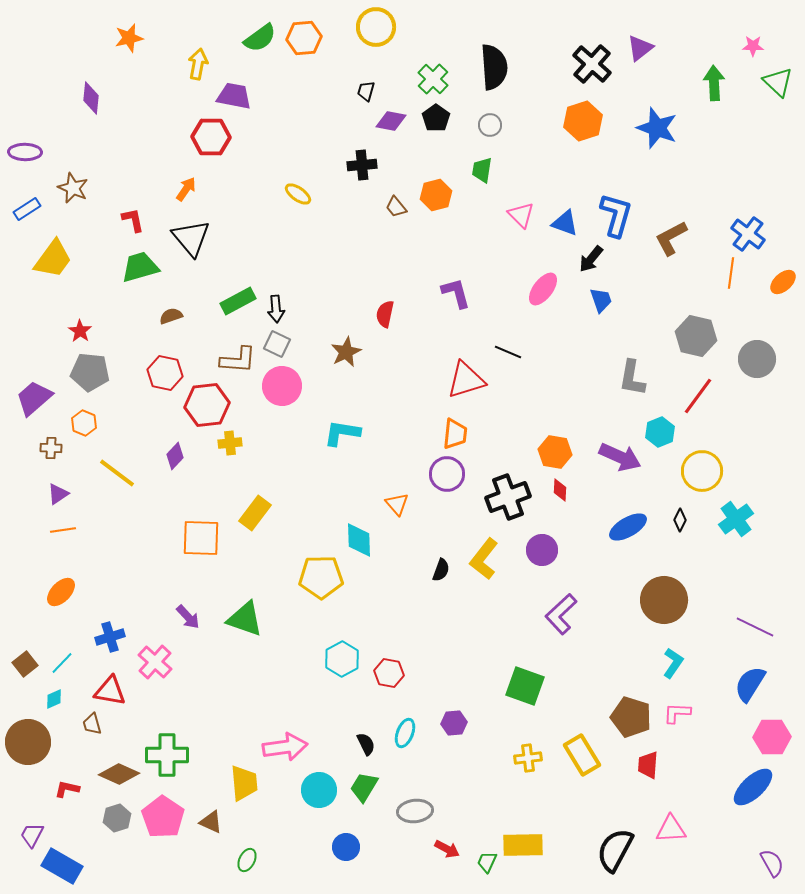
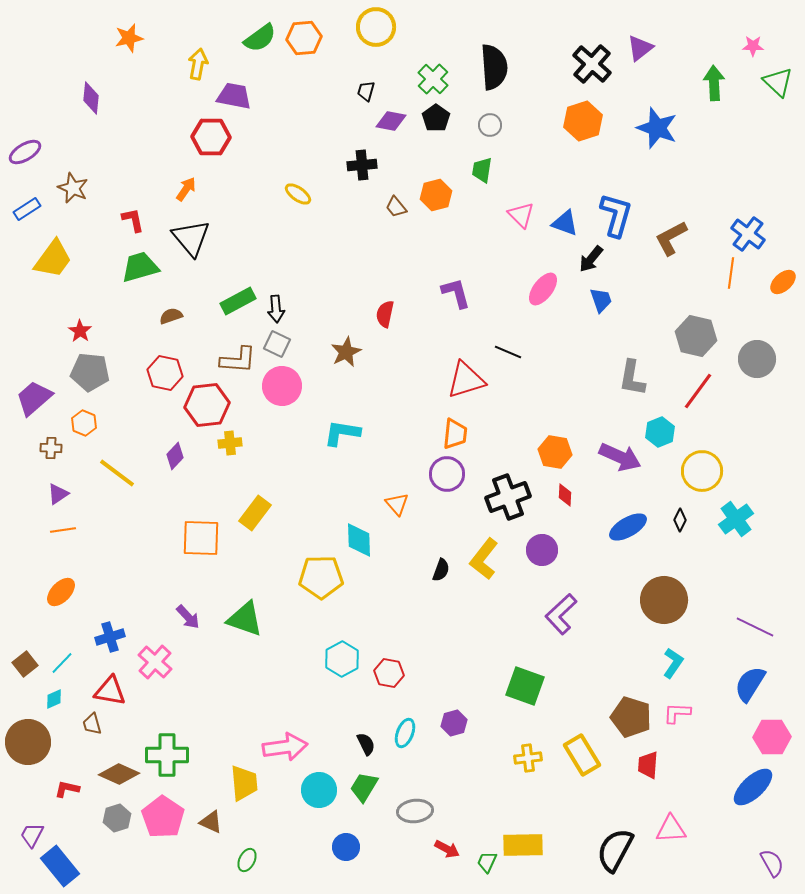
purple ellipse at (25, 152): rotated 32 degrees counterclockwise
red line at (698, 396): moved 5 px up
red diamond at (560, 490): moved 5 px right, 5 px down
purple hexagon at (454, 723): rotated 10 degrees counterclockwise
blue rectangle at (62, 866): moved 2 px left; rotated 21 degrees clockwise
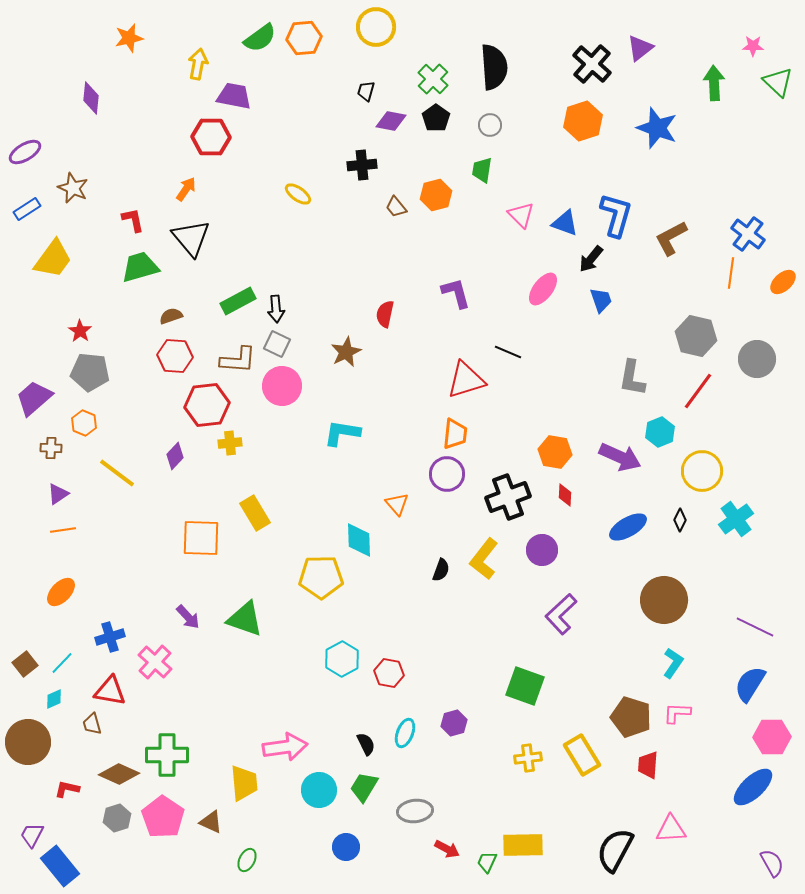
red hexagon at (165, 373): moved 10 px right, 17 px up; rotated 8 degrees counterclockwise
yellow rectangle at (255, 513): rotated 68 degrees counterclockwise
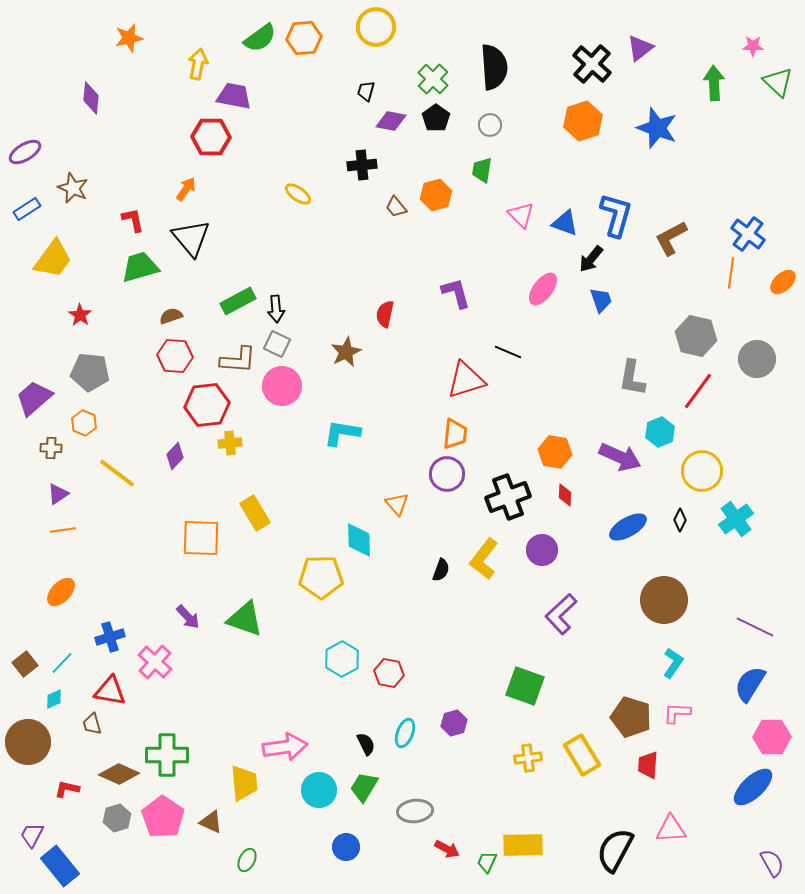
red star at (80, 331): moved 16 px up
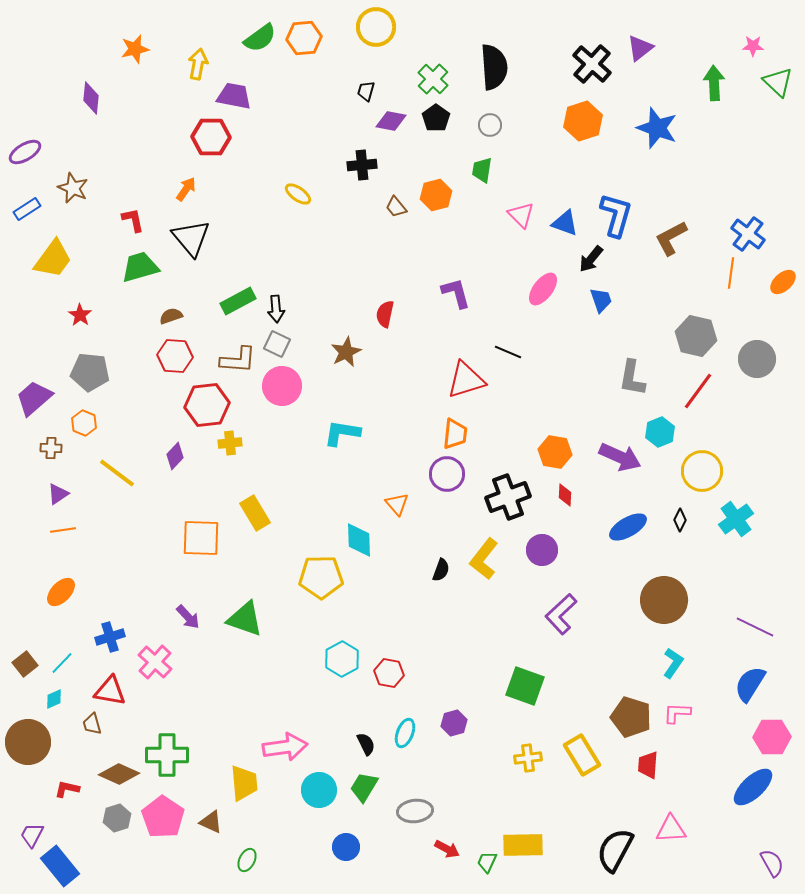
orange star at (129, 38): moved 6 px right, 11 px down
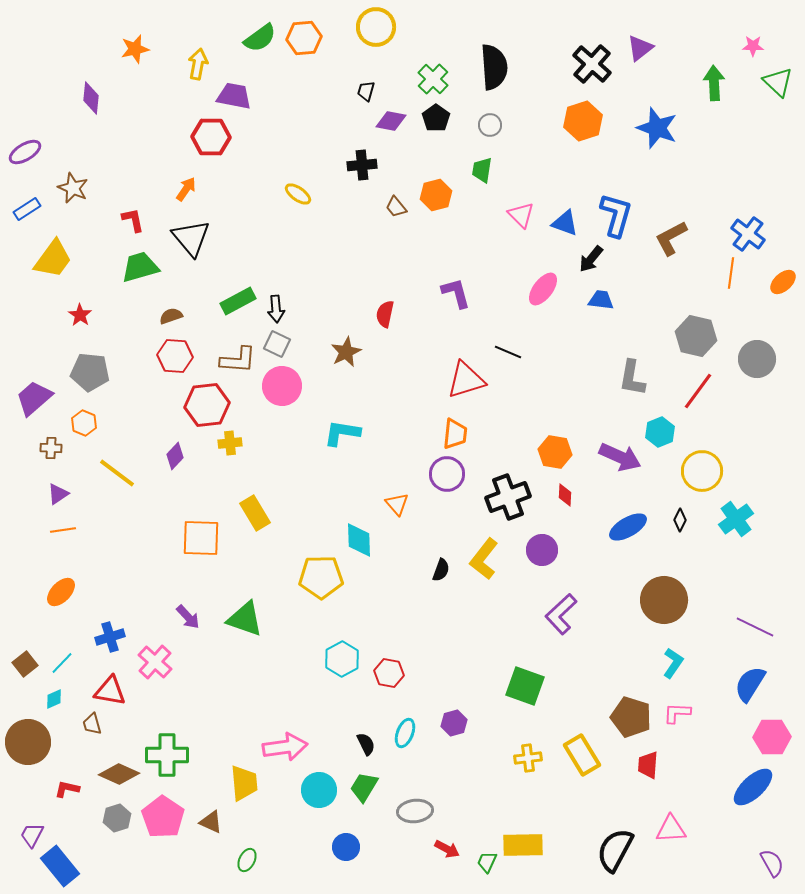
blue trapezoid at (601, 300): rotated 64 degrees counterclockwise
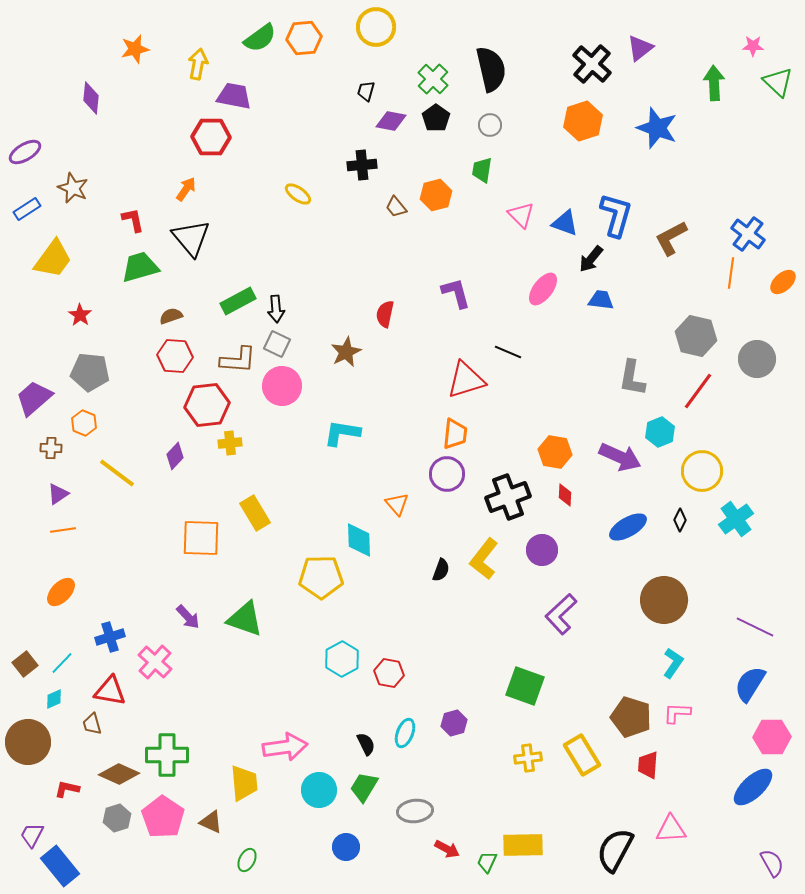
black semicircle at (494, 67): moved 3 px left, 2 px down; rotated 9 degrees counterclockwise
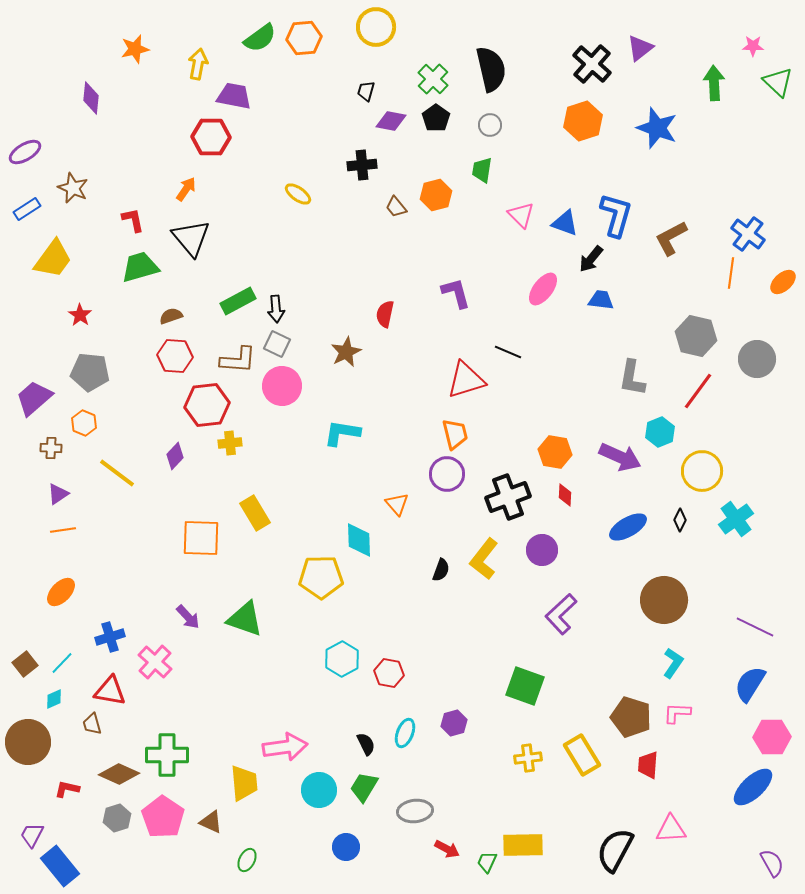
orange trapezoid at (455, 434): rotated 20 degrees counterclockwise
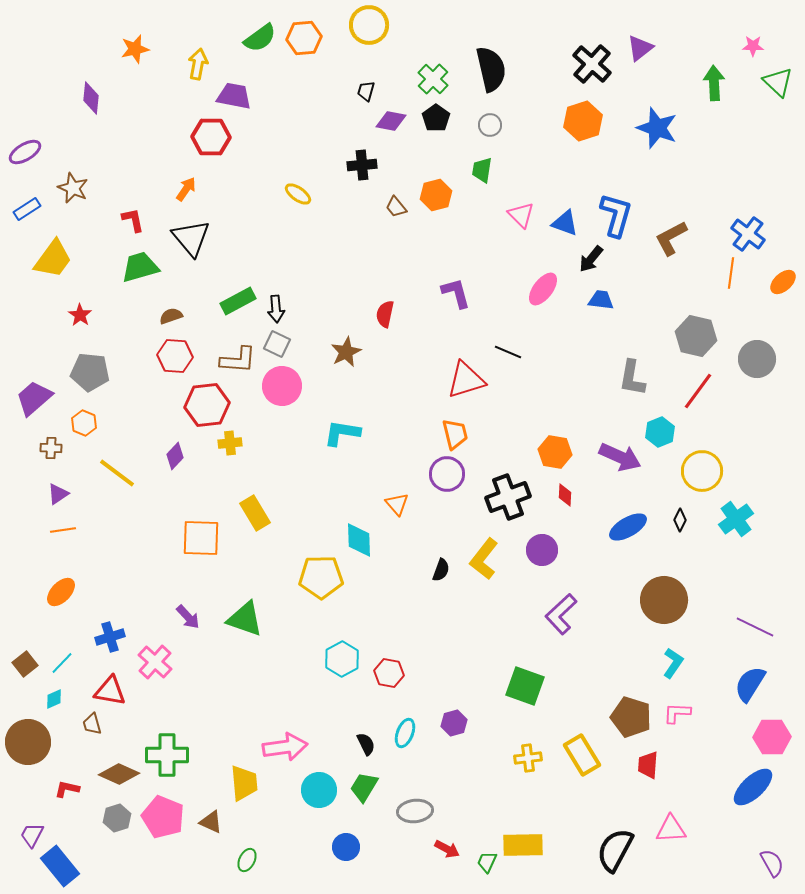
yellow circle at (376, 27): moved 7 px left, 2 px up
pink pentagon at (163, 817): rotated 12 degrees counterclockwise
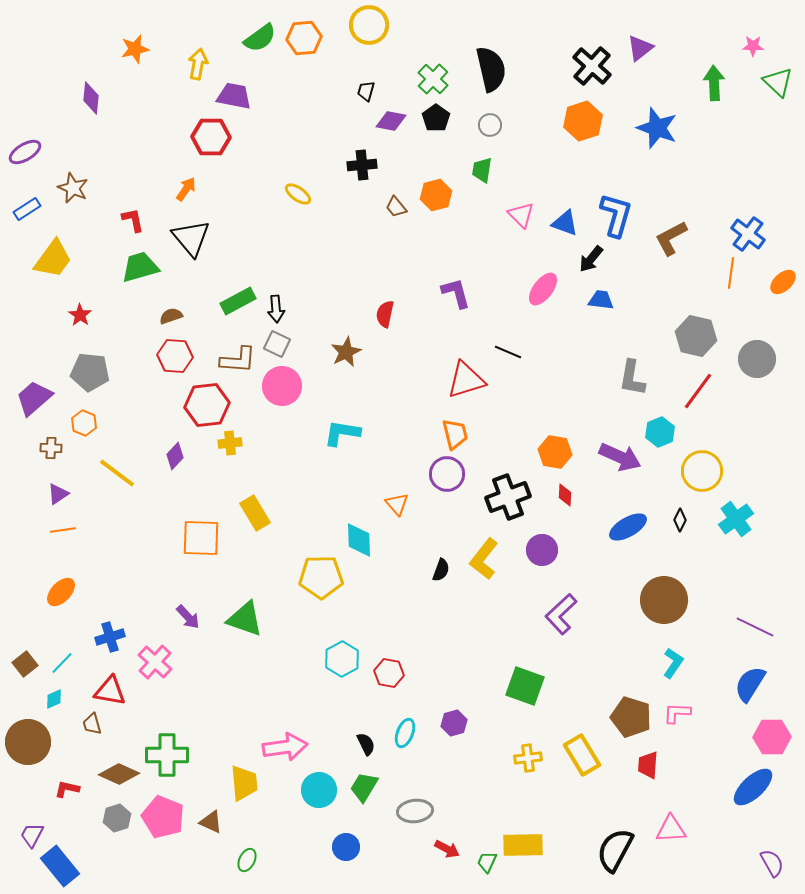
black cross at (592, 64): moved 2 px down
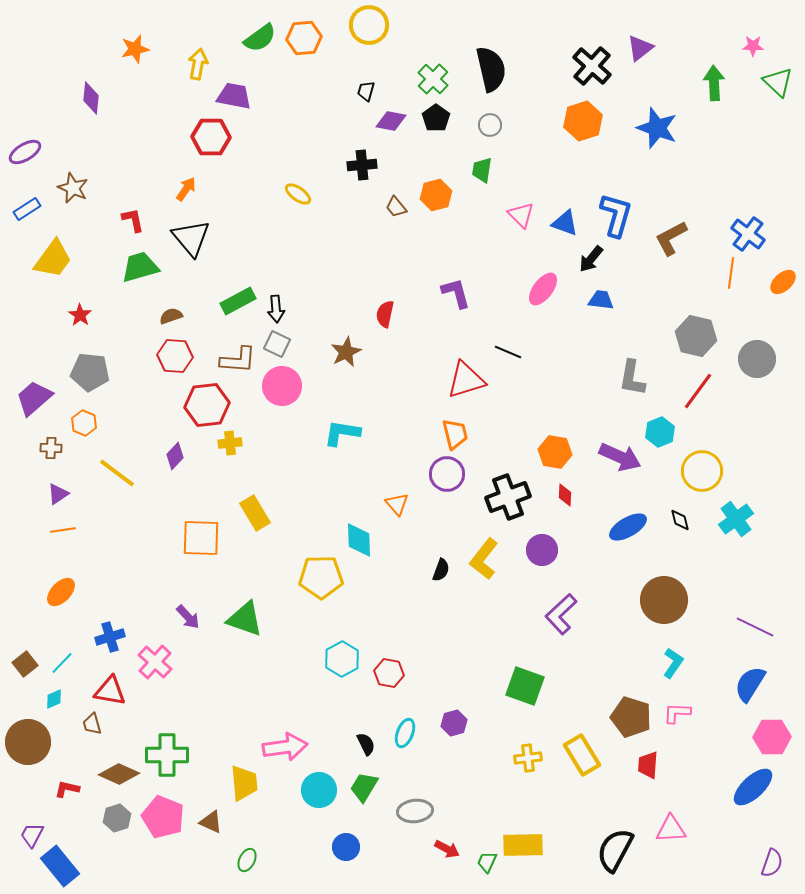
black diamond at (680, 520): rotated 40 degrees counterclockwise
purple semicircle at (772, 863): rotated 48 degrees clockwise
